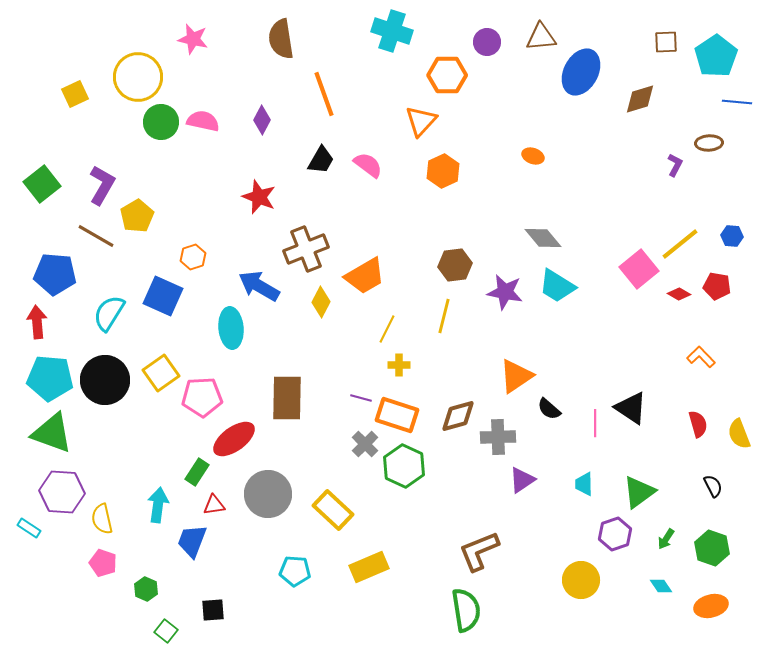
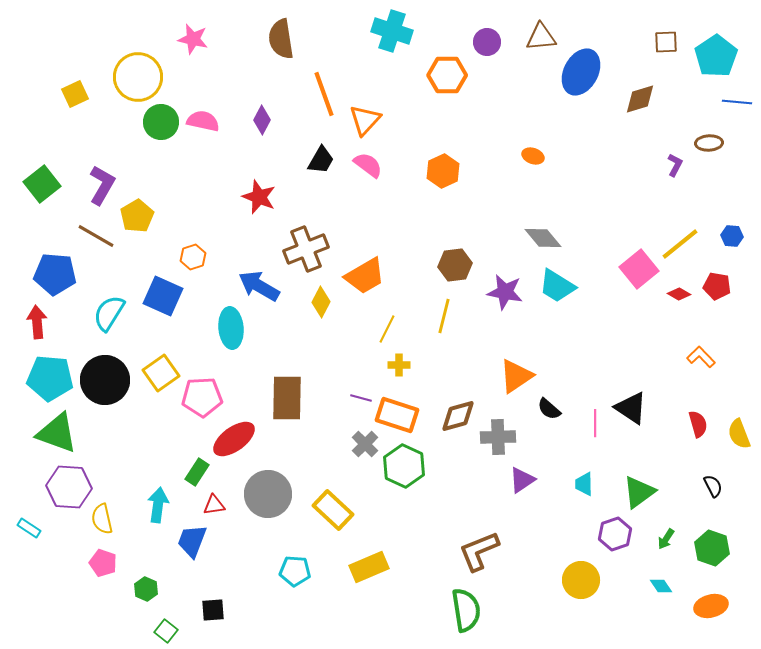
orange triangle at (421, 121): moved 56 px left, 1 px up
green triangle at (52, 433): moved 5 px right
purple hexagon at (62, 492): moved 7 px right, 5 px up
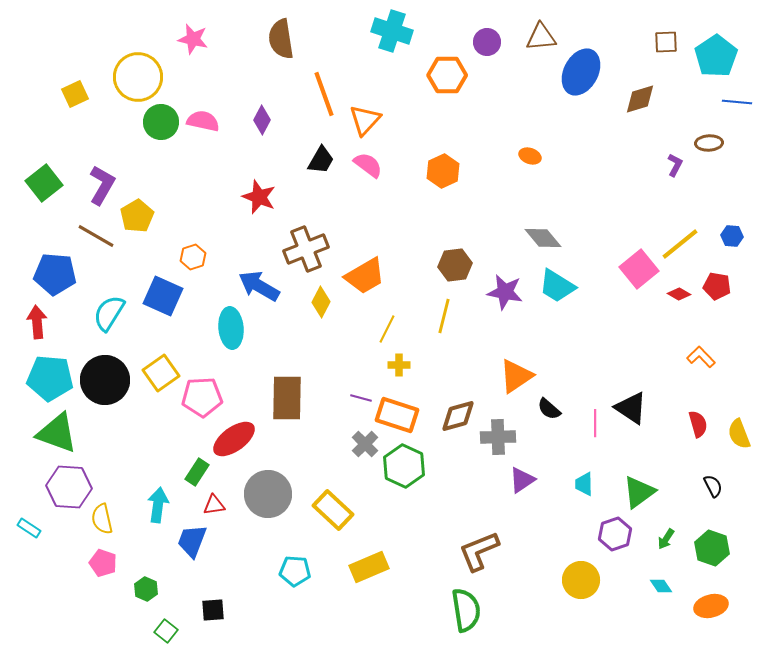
orange ellipse at (533, 156): moved 3 px left
green square at (42, 184): moved 2 px right, 1 px up
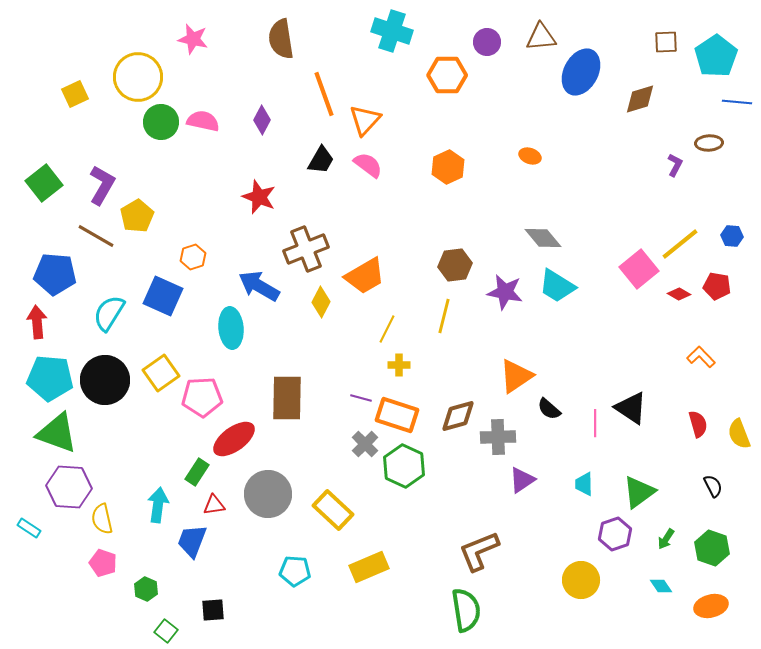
orange hexagon at (443, 171): moved 5 px right, 4 px up
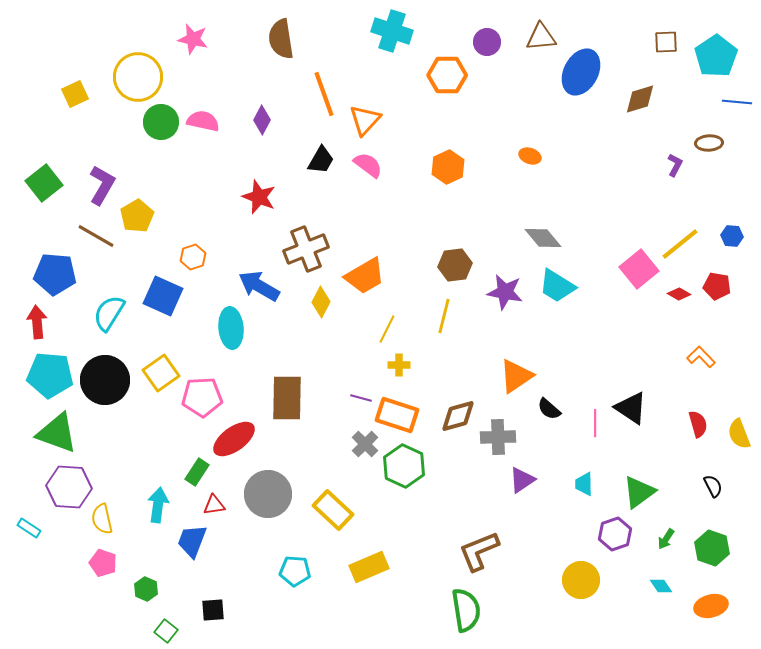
cyan pentagon at (50, 378): moved 3 px up
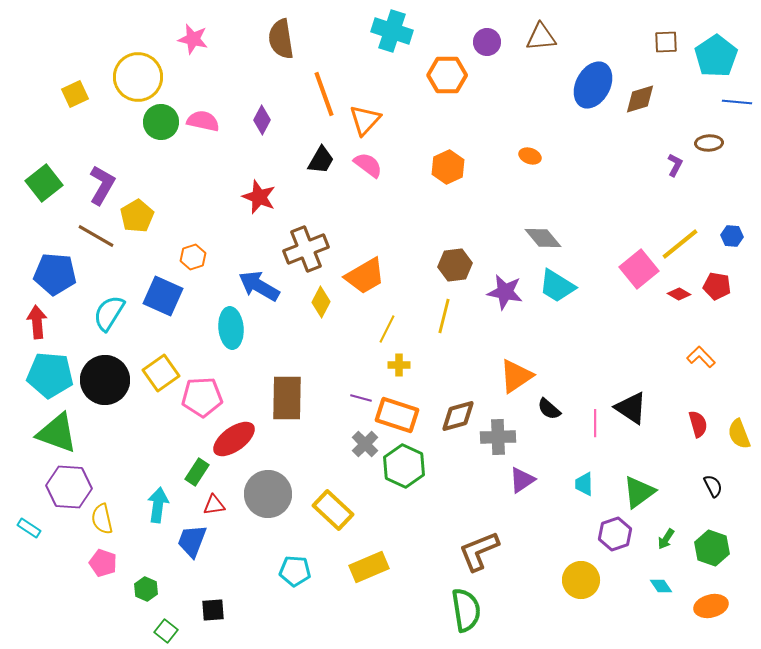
blue ellipse at (581, 72): moved 12 px right, 13 px down
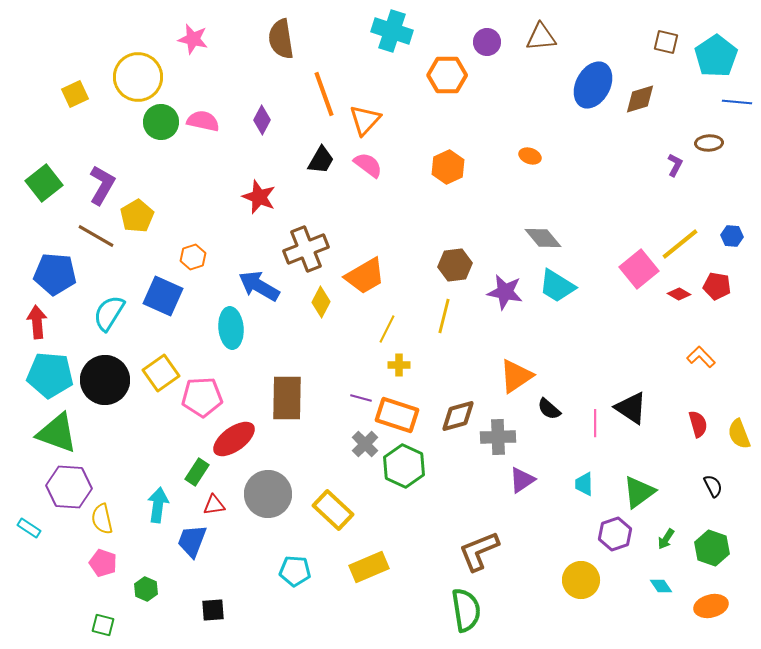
brown square at (666, 42): rotated 15 degrees clockwise
green square at (166, 631): moved 63 px left, 6 px up; rotated 25 degrees counterclockwise
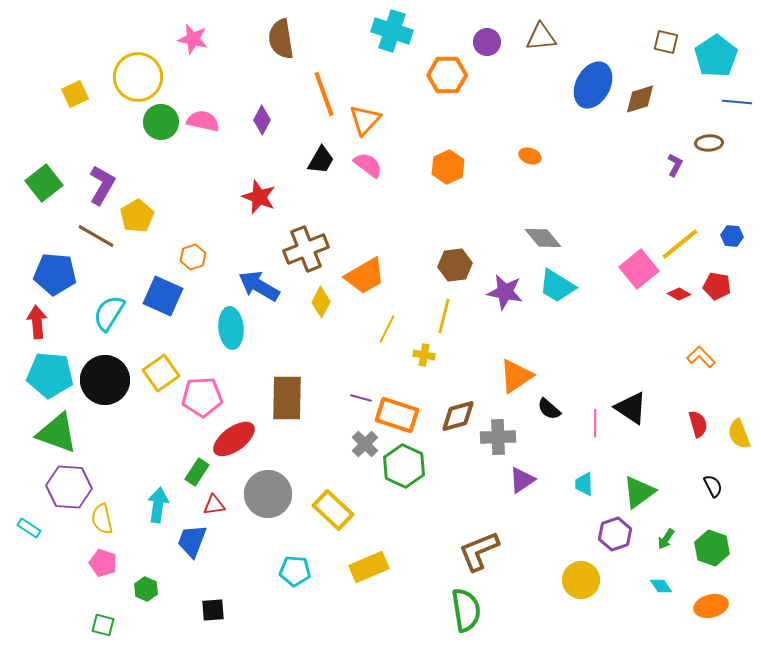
yellow cross at (399, 365): moved 25 px right, 10 px up; rotated 10 degrees clockwise
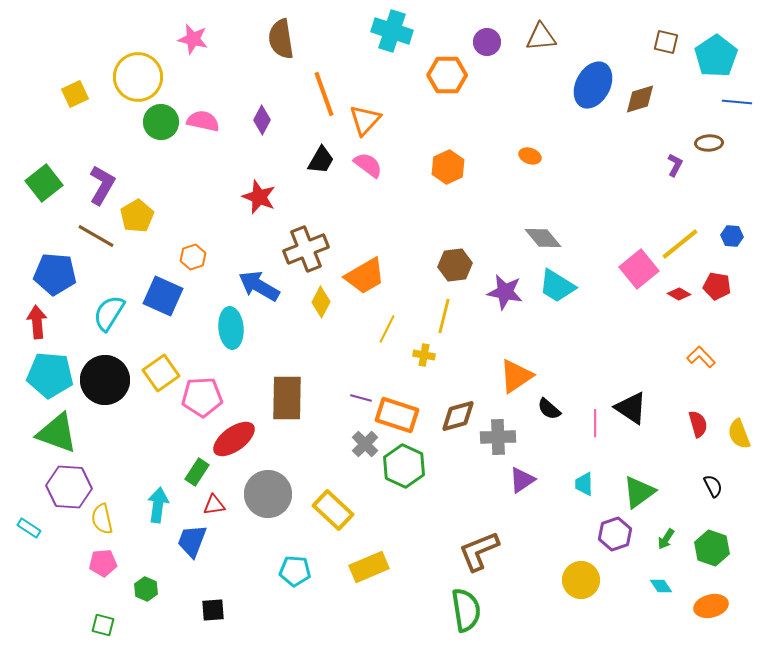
pink pentagon at (103, 563): rotated 24 degrees counterclockwise
